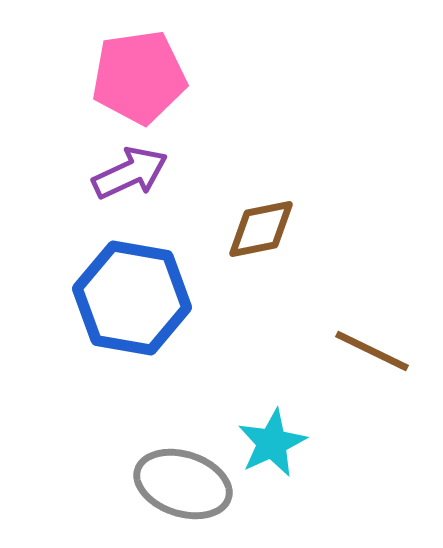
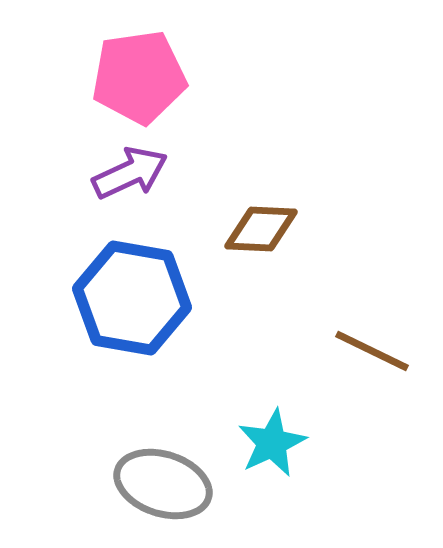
brown diamond: rotated 14 degrees clockwise
gray ellipse: moved 20 px left
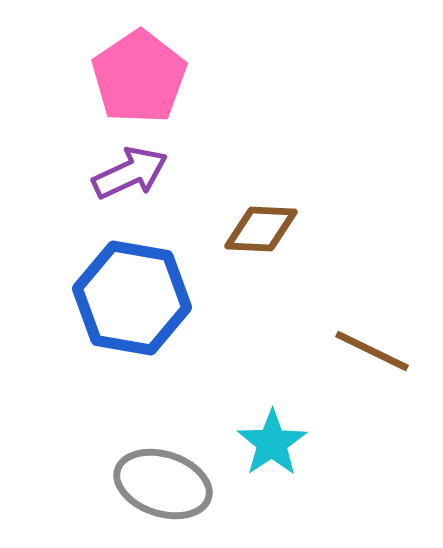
pink pentagon: rotated 26 degrees counterclockwise
cyan star: rotated 8 degrees counterclockwise
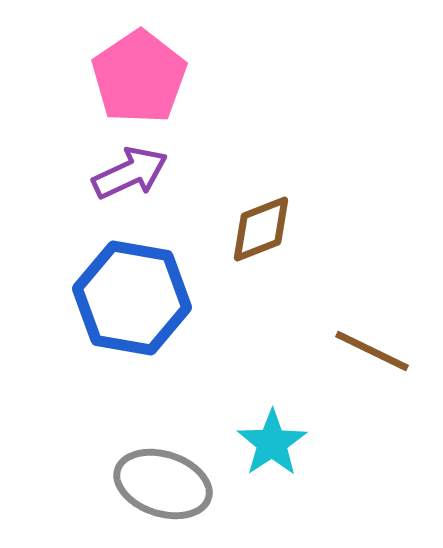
brown diamond: rotated 24 degrees counterclockwise
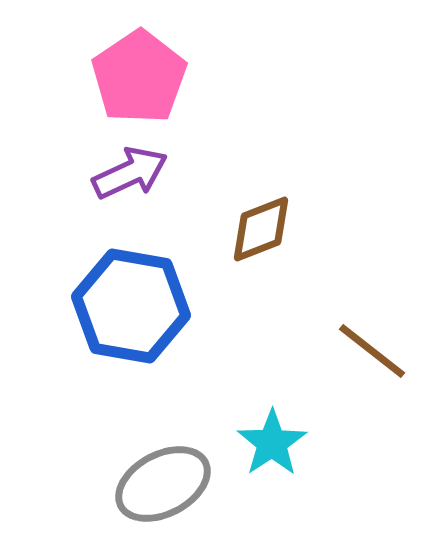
blue hexagon: moved 1 px left, 8 px down
brown line: rotated 12 degrees clockwise
gray ellipse: rotated 46 degrees counterclockwise
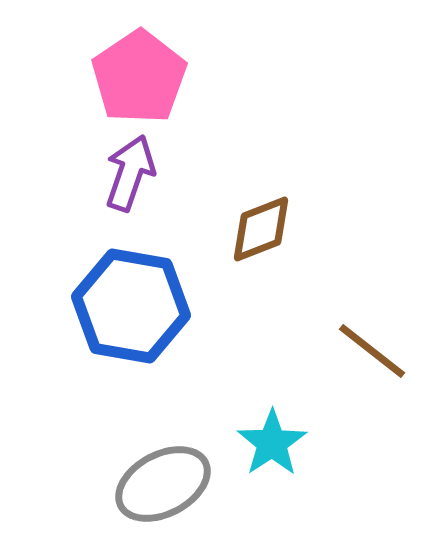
purple arrow: rotated 46 degrees counterclockwise
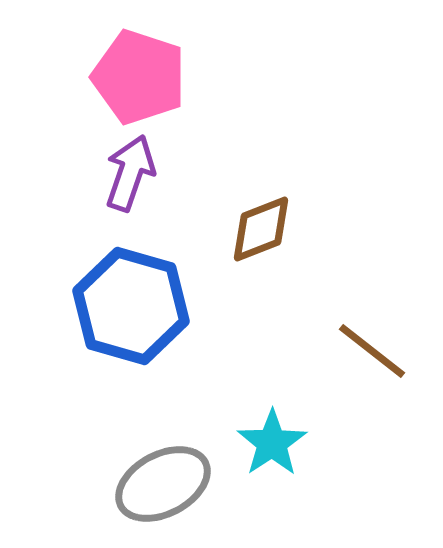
pink pentagon: rotated 20 degrees counterclockwise
blue hexagon: rotated 6 degrees clockwise
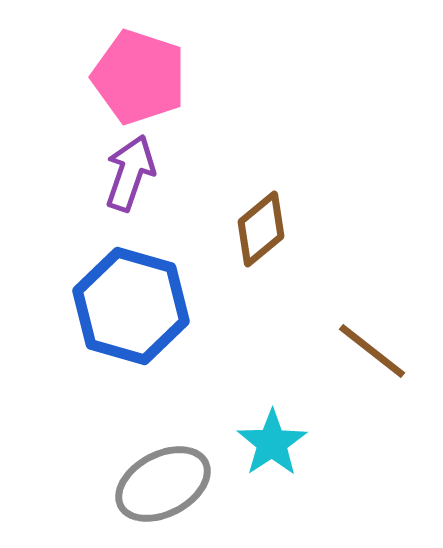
brown diamond: rotated 18 degrees counterclockwise
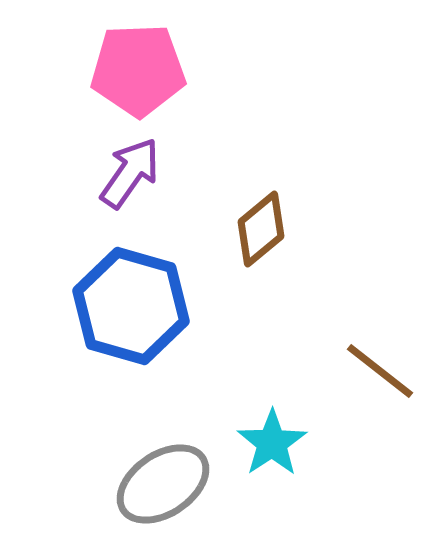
pink pentagon: moved 1 px left, 7 px up; rotated 20 degrees counterclockwise
purple arrow: rotated 16 degrees clockwise
brown line: moved 8 px right, 20 px down
gray ellipse: rotated 6 degrees counterclockwise
